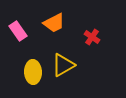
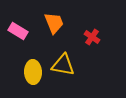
orange trapezoid: rotated 85 degrees counterclockwise
pink rectangle: rotated 24 degrees counterclockwise
yellow triangle: rotated 40 degrees clockwise
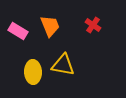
orange trapezoid: moved 4 px left, 3 px down
red cross: moved 1 px right, 12 px up
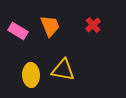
red cross: rotated 14 degrees clockwise
yellow triangle: moved 5 px down
yellow ellipse: moved 2 px left, 3 px down
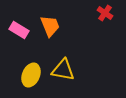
red cross: moved 12 px right, 12 px up; rotated 14 degrees counterclockwise
pink rectangle: moved 1 px right, 1 px up
yellow ellipse: rotated 25 degrees clockwise
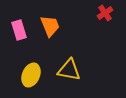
red cross: rotated 21 degrees clockwise
pink rectangle: rotated 42 degrees clockwise
yellow triangle: moved 6 px right
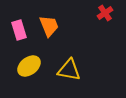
orange trapezoid: moved 1 px left
yellow ellipse: moved 2 px left, 9 px up; rotated 30 degrees clockwise
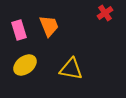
yellow ellipse: moved 4 px left, 1 px up
yellow triangle: moved 2 px right, 1 px up
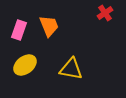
pink rectangle: rotated 36 degrees clockwise
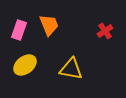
red cross: moved 18 px down
orange trapezoid: moved 1 px up
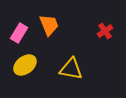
pink rectangle: moved 3 px down; rotated 12 degrees clockwise
